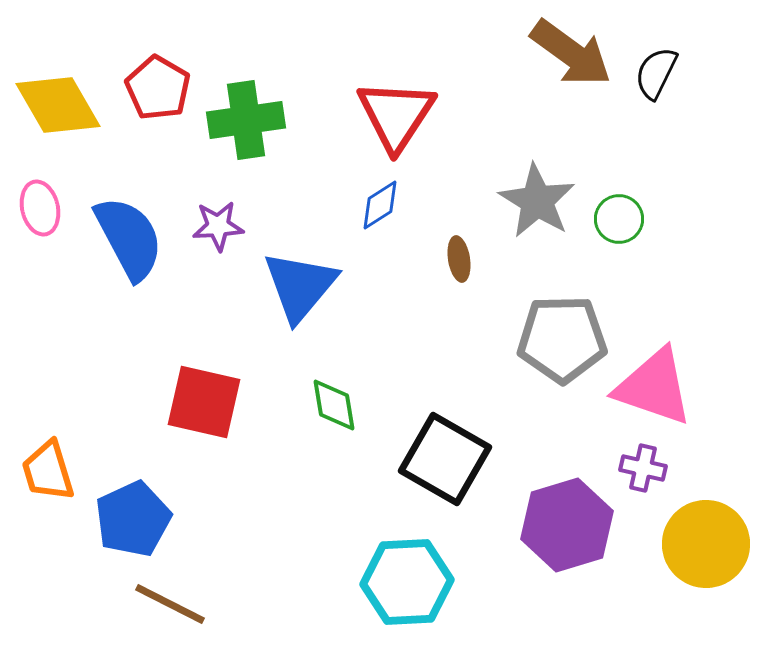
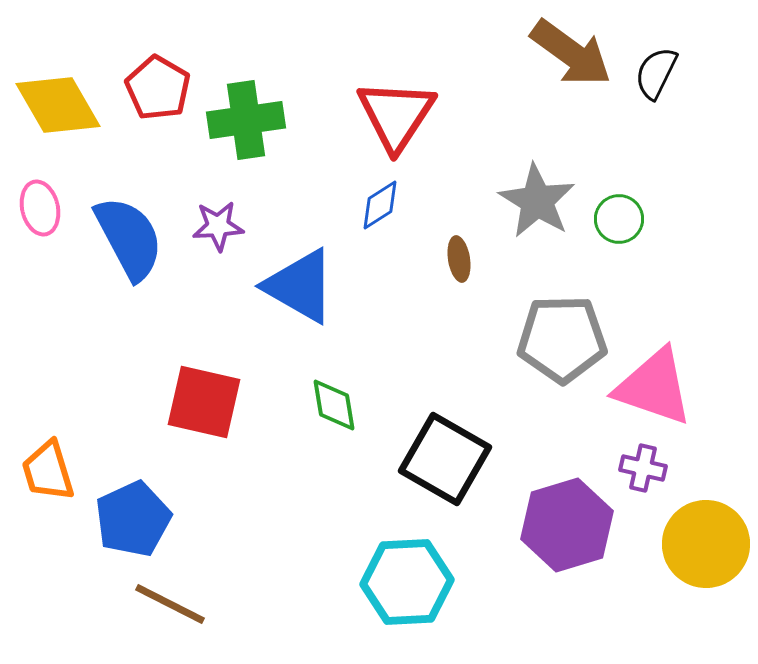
blue triangle: rotated 40 degrees counterclockwise
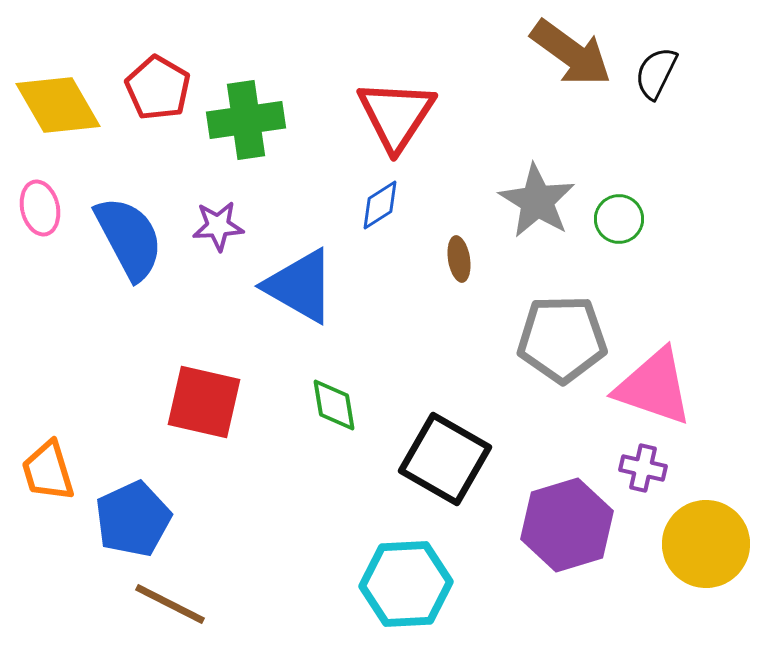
cyan hexagon: moved 1 px left, 2 px down
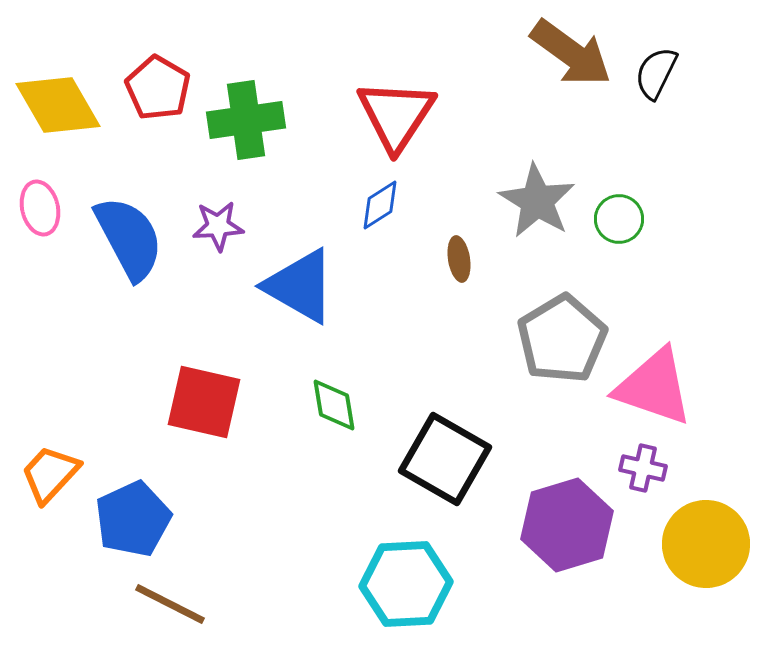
gray pentagon: rotated 30 degrees counterclockwise
orange trapezoid: moved 2 px right, 3 px down; rotated 60 degrees clockwise
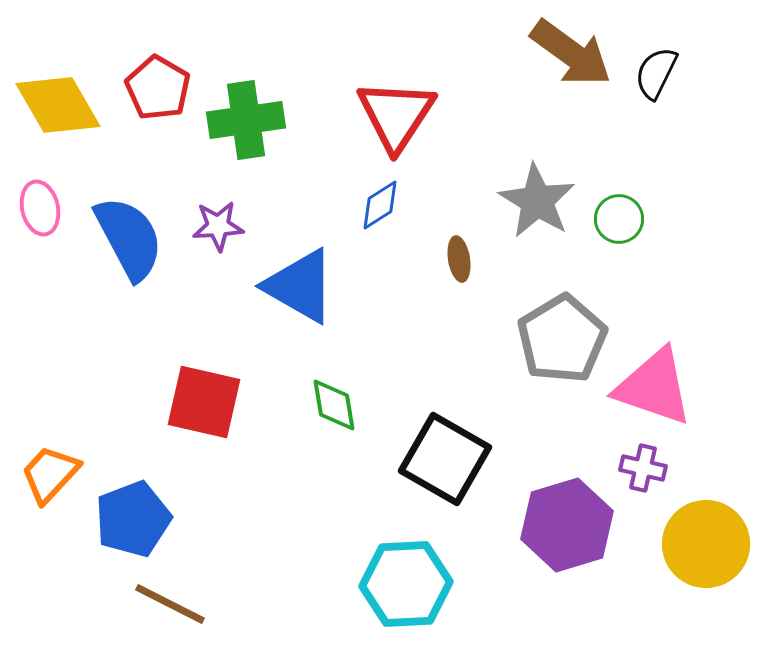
blue pentagon: rotated 4 degrees clockwise
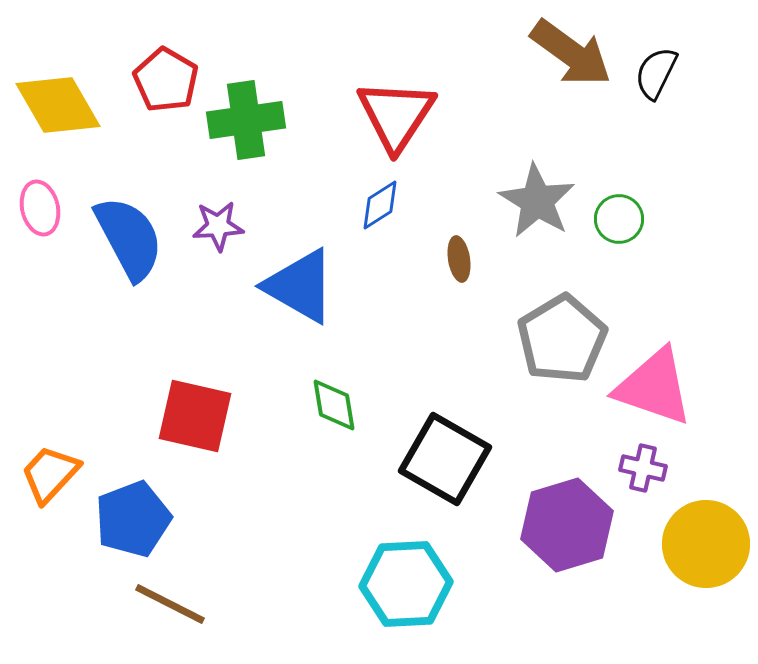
red pentagon: moved 8 px right, 8 px up
red square: moved 9 px left, 14 px down
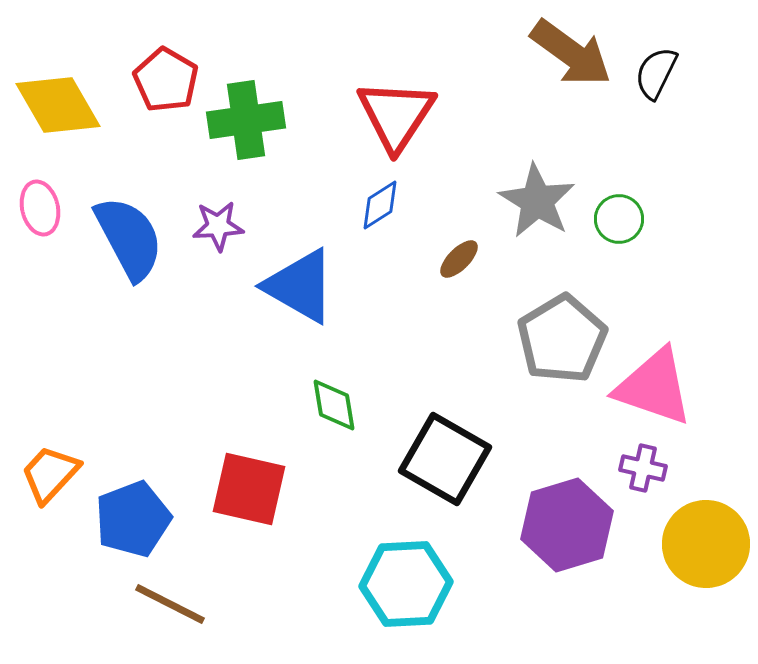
brown ellipse: rotated 54 degrees clockwise
red square: moved 54 px right, 73 px down
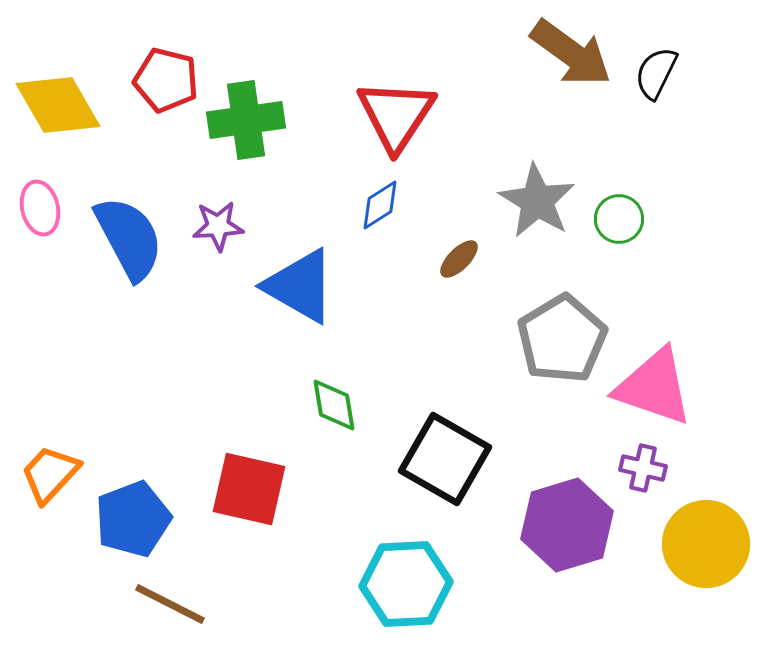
red pentagon: rotated 16 degrees counterclockwise
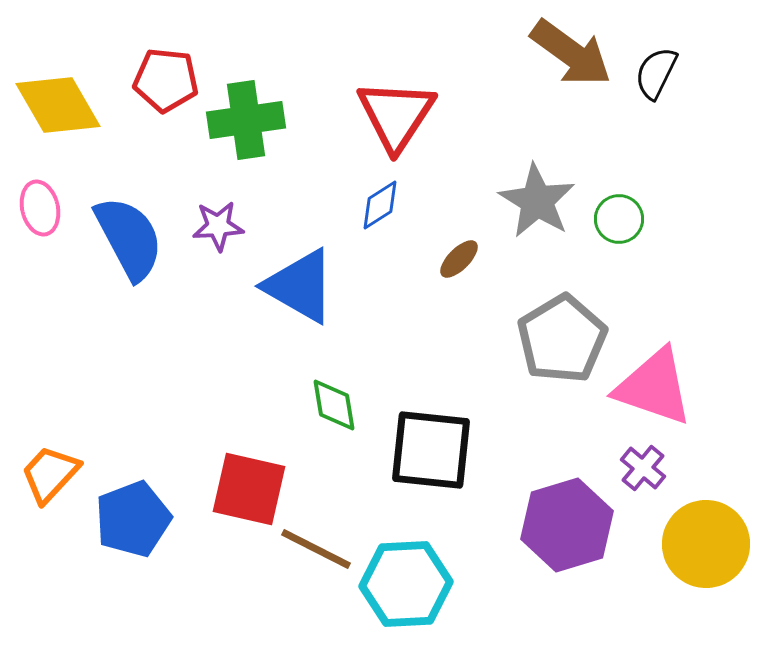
red pentagon: rotated 8 degrees counterclockwise
black square: moved 14 px left, 9 px up; rotated 24 degrees counterclockwise
purple cross: rotated 27 degrees clockwise
brown line: moved 146 px right, 55 px up
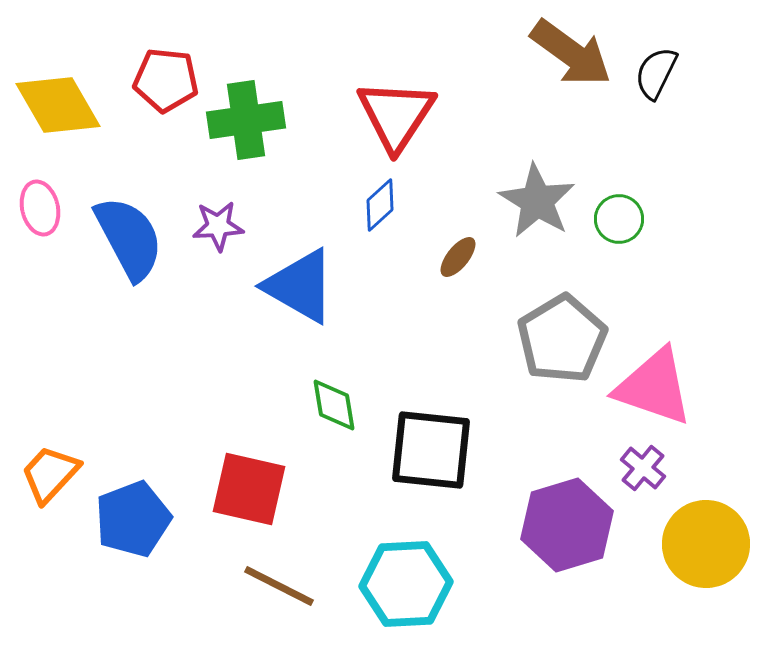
blue diamond: rotated 10 degrees counterclockwise
brown ellipse: moved 1 px left, 2 px up; rotated 6 degrees counterclockwise
brown line: moved 37 px left, 37 px down
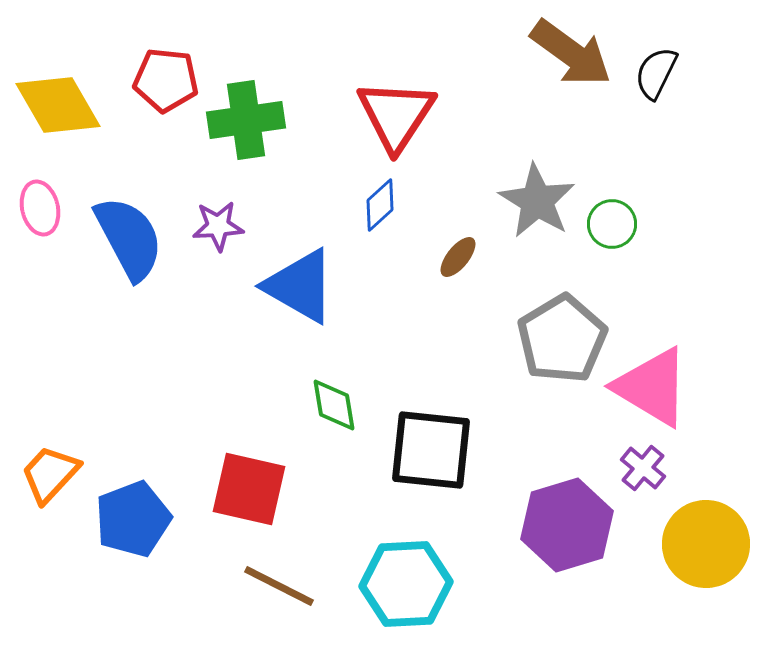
green circle: moved 7 px left, 5 px down
pink triangle: moved 2 px left; rotated 12 degrees clockwise
